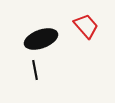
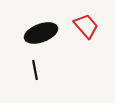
black ellipse: moved 6 px up
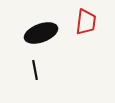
red trapezoid: moved 4 px up; rotated 48 degrees clockwise
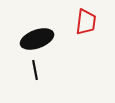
black ellipse: moved 4 px left, 6 px down
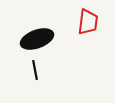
red trapezoid: moved 2 px right
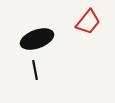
red trapezoid: rotated 32 degrees clockwise
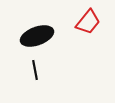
black ellipse: moved 3 px up
